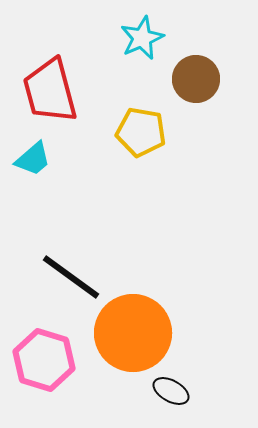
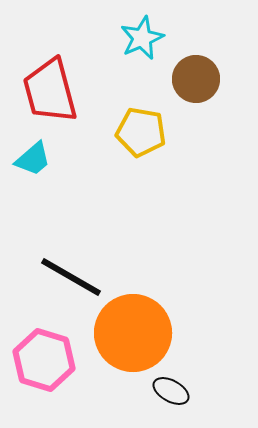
black line: rotated 6 degrees counterclockwise
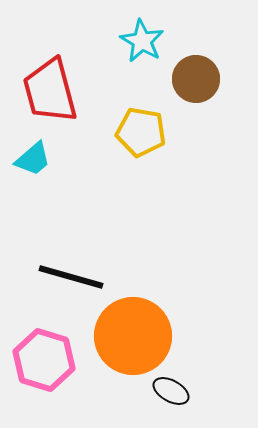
cyan star: moved 3 px down; rotated 18 degrees counterclockwise
black line: rotated 14 degrees counterclockwise
orange circle: moved 3 px down
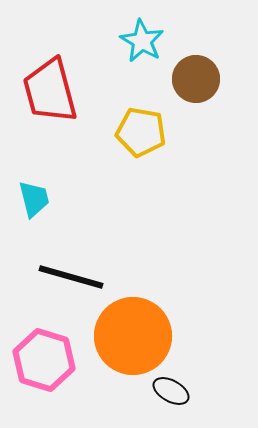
cyan trapezoid: moved 1 px right, 40 px down; rotated 63 degrees counterclockwise
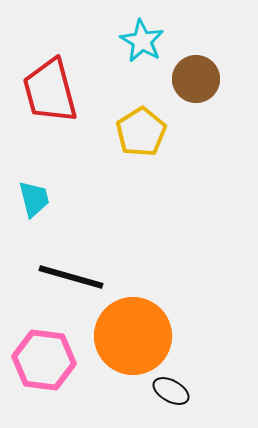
yellow pentagon: rotated 30 degrees clockwise
pink hexagon: rotated 10 degrees counterclockwise
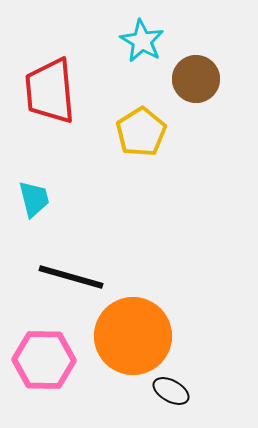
red trapezoid: rotated 10 degrees clockwise
pink hexagon: rotated 6 degrees counterclockwise
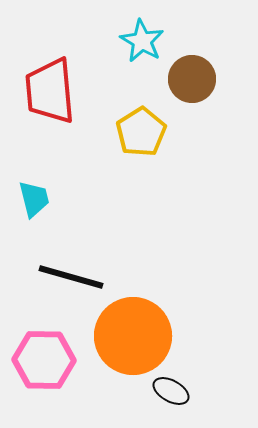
brown circle: moved 4 px left
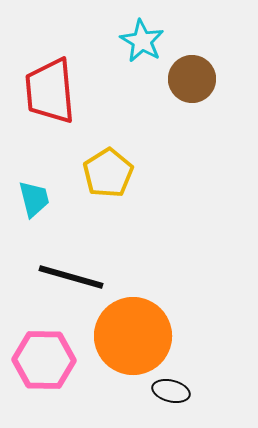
yellow pentagon: moved 33 px left, 41 px down
black ellipse: rotated 15 degrees counterclockwise
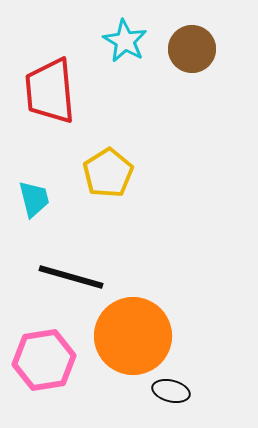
cyan star: moved 17 px left
brown circle: moved 30 px up
pink hexagon: rotated 10 degrees counterclockwise
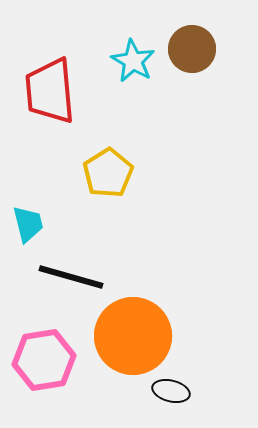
cyan star: moved 8 px right, 20 px down
cyan trapezoid: moved 6 px left, 25 px down
